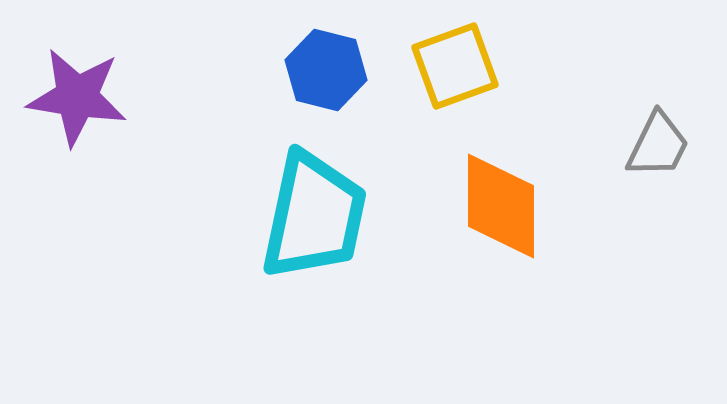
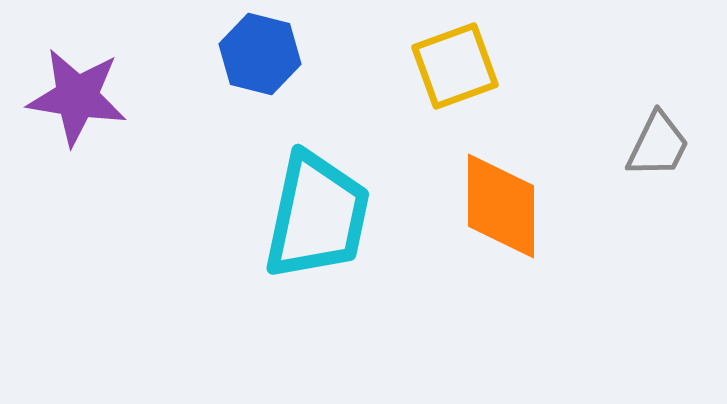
blue hexagon: moved 66 px left, 16 px up
cyan trapezoid: moved 3 px right
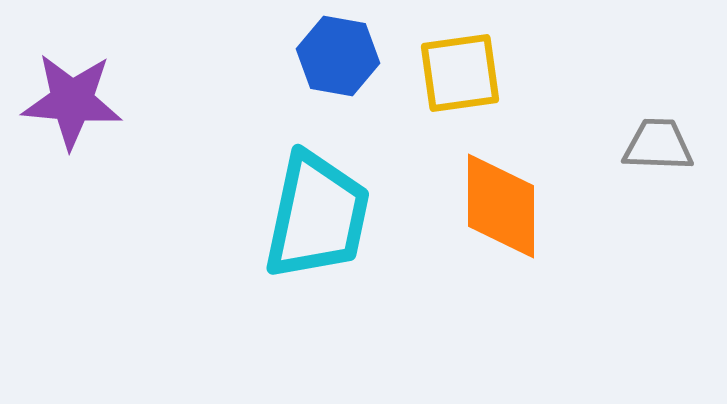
blue hexagon: moved 78 px right, 2 px down; rotated 4 degrees counterclockwise
yellow square: moved 5 px right, 7 px down; rotated 12 degrees clockwise
purple star: moved 5 px left, 4 px down; rotated 4 degrees counterclockwise
gray trapezoid: rotated 114 degrees counterclockwise
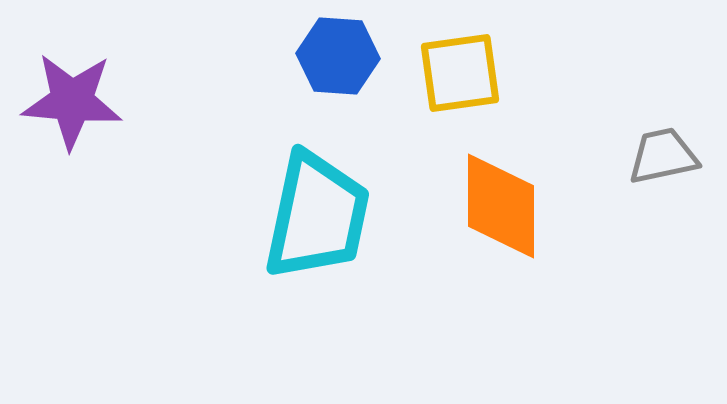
blue hexagon: rotated 6 degrees counterclockwise
gray trapezoid: moved 5 px right, 11 px down; rotated 14 degrees counterclockwise
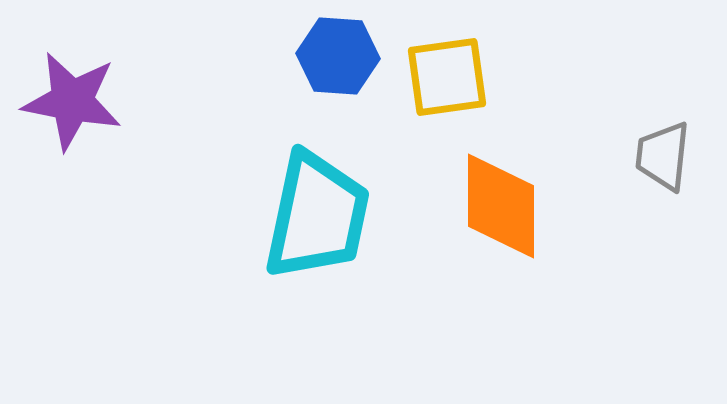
yellow square: moved 13 px left, 4 px down
purple star: rotated 6 degrees clockwise
gray trapezoid: rotated 72 degrees counterclockwise
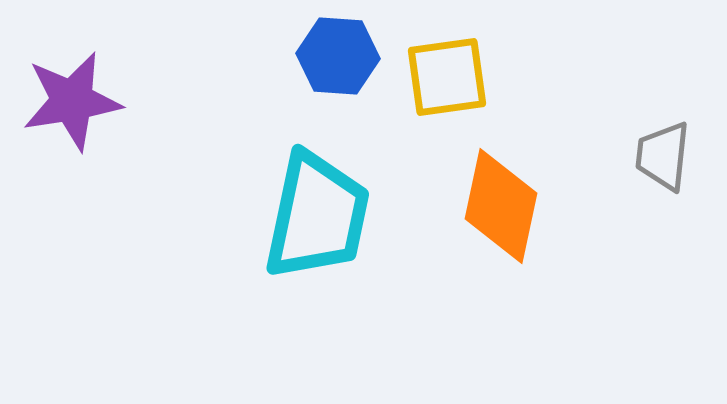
purple star: rotated 20 degrees counterclockwise
orange diamond: rotated 12 degrees clockwise
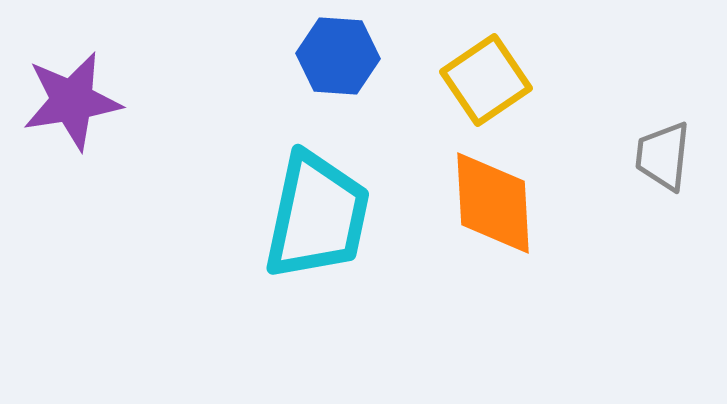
yellow square: moved 39 px right, 3 px down; rotated 26 degrees counterclockwise
orange diamond: moved 8 px left, 3 px up; rotated 15 degrees counterclockwise
